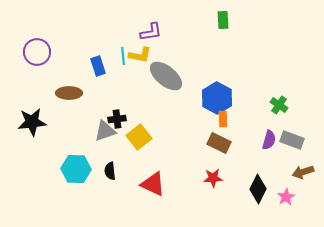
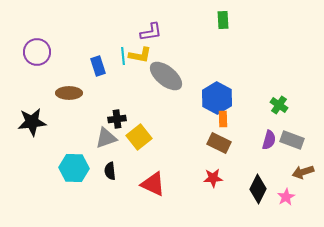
gray triangle: moved 1 px right, 7 px down
cyan hexagon: moved 2 px left, 1 px up
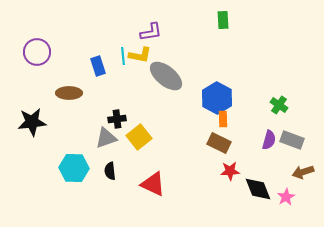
red star: moved 17 px right, 7 px up
black diamond: rotated 48 degrees counterclockwise
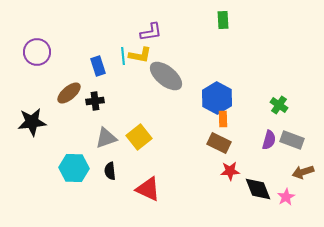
brown ellipse: rotated 40 degrees counterclockwise
black cross: moved 22 px left, 18 px up
red triangle: moved 5 px left, 5 px down
